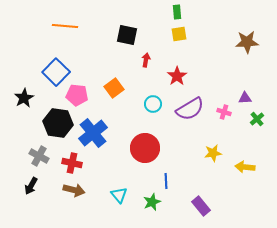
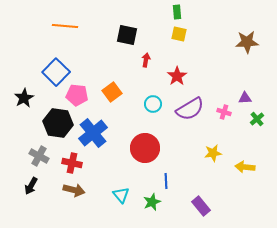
yellow square: rotated 21 degrees clockwise
orange square: moved 2 px left, 4 px down
cyan triangle: moved 2 px right
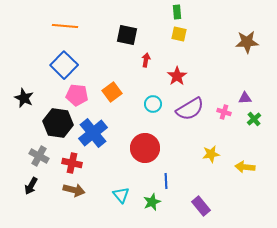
blue square: moved 8 px right, 7 px up
black star: rotated 18 degrees counterclockwise
green cross: moved 3 px left
yellow star: moved 2 px left, 1 px down
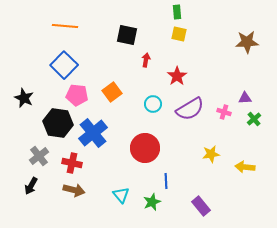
gray cross: rotated 24 degrees clockwise
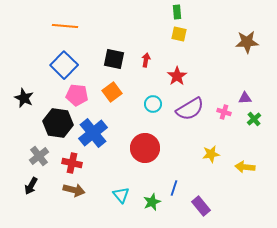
black square: moved 13 px left, 24 px down
blue line: moved 8 px right, 7 px down; rotated 21 degrees clockwise
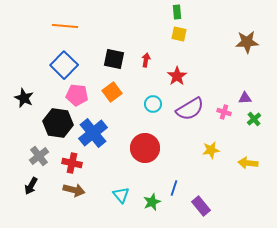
yellow star: moved 4 px up
yellow arrow: moved 3 px right, 4 px up
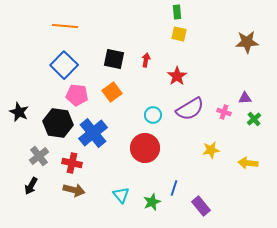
black star: moved 5 px left, 14 px down
cyan circle: moved 11 px down
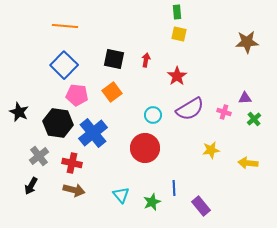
blue line: rotated 21 degrees counterclockwise
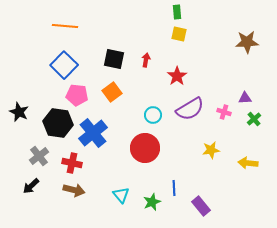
black arrow: rotated 18 degrees clockwise
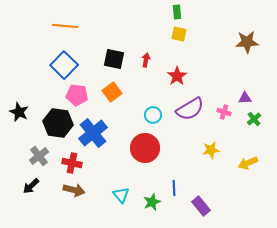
yellow arrow: rotated 30 degrees counterclockwise
